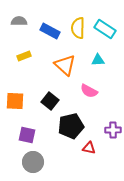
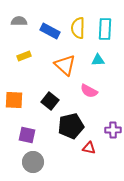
cyan rectangle: rotated 60 degrees clockwise
orange square: moved 1 px left, 1 px up
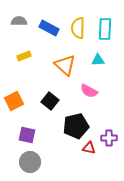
blue rectangle: moved 1 px left, 3 px up
orange square: moved 1 px down; rotated 30 degrees counterclockwise
black pentagon: moved 5 px right
purple cross: moved 4 px left, 8 px down
gray circle: moved 3 px left
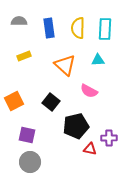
blue rectangle: rotated 54 degrees clockwise
black square: moved 1 px right, 1 px down
red triangle: moved 1 px right, 1 px down
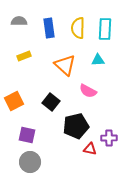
pink semicircle: moved 1 px left
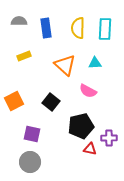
blue rectangle: moved 3 px left
cyan triangle: moved 3 px left, 3 px down
black pentagon: moved 5 px right
purple square: moved 5 px right, 1 px up
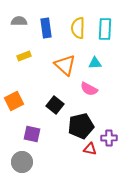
pink semicircle: moved 1 px right, 2 px up
black square: moved 4 px right, 3 px down
gray circle: moved 8 px left
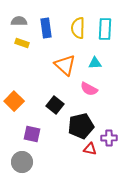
yellow rectangle: moved 2 px left, 13 px up; rotated 40 degrees clockwise
orange square: rotated 18 degrees counterclockwise
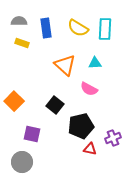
yellow semicircle: rotated 60 degrees counterclockwise
purple cross: moved 4 px right; rotated 21 degrees counterclockwise
